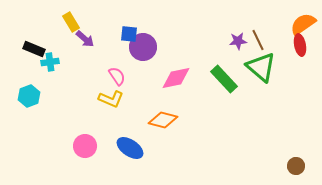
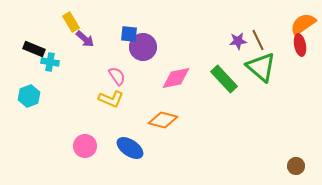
cyan cross: rotated 18 degrees clockwise
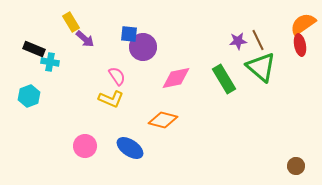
green rectangle: rotated 12 degrees clockwise
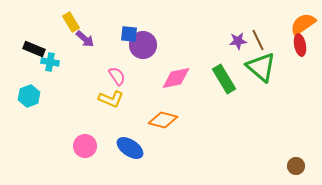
purple circle: moved 2 px up
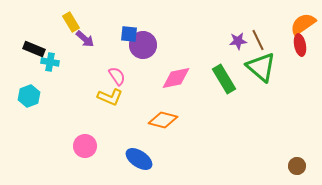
yellow L-shape: moved 1 px left, 2 px up
blue ellipse: moved 9 px right, 11 px down
brown circle: moved 1 px right
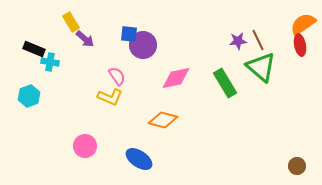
green rectangle: moved 1 px right, 4 px down
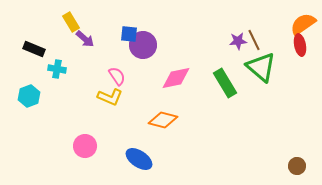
brown line: moved 4 px left
cyan cross: moved 7 px right, 7 px down
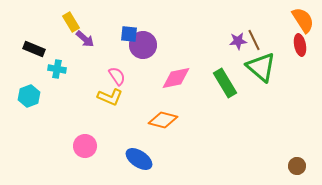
orange semicircle: moved 4 px up; rotated 92 degrees clockwise
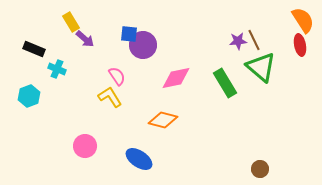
cyan cross: rotated 12 degrees clockwise
yellow L-shape: rotated 145 degrees counterclockwise
brown circle: moved 37 px left, 3 px down
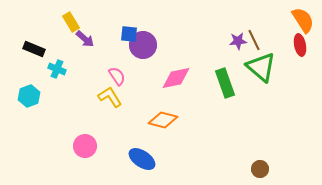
green rectangle: rotated 12 degrees clockwise
blue ellipse: moved 3 px right
